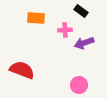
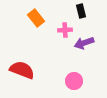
black rectangle: rotated 40 degrees clockwise
orange rectangle: rotated 48 degrees clockwise
pink circle: moved 5 px left, 4 px up
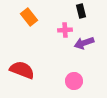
orange rectangle: moved 7 px left, 1 px up
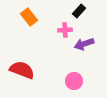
black rectangle: moved 2 px left; rotated 56 degrees clockwise
purple arrow: moved 1 px down
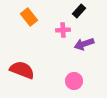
pink cross: moved 2 px left
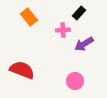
black rectangle: moved 2 px down
purple arrow: rotated 12 degrees counterclockwise
pink circle: moved 1 px right
